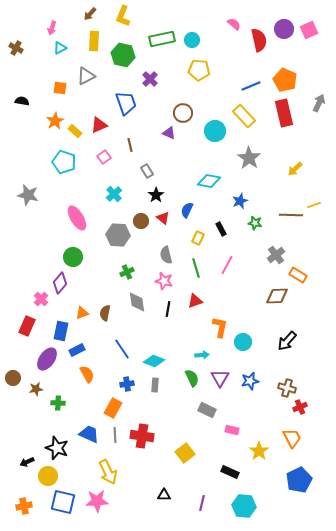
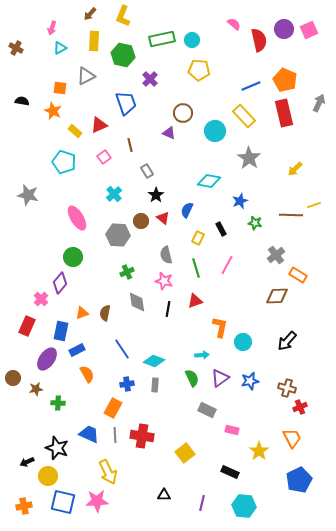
orange star at (55, 121): moved 2 px left, 10 px up; rotated 18 degrees counterclockwise
purple triangle at (220, 378): rotated 24 degrees clockwise
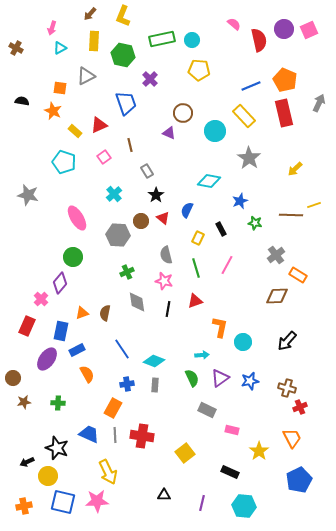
brown star at (36, 389): moved 12 px left, 13 px down
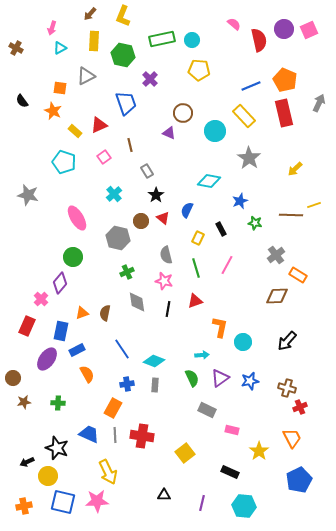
black semicircle at (22, 101): rotated 136 degrees counterclockwise
gray hexagon at (118, 235): moved 3 px down; rotated 10 degrees clockwise
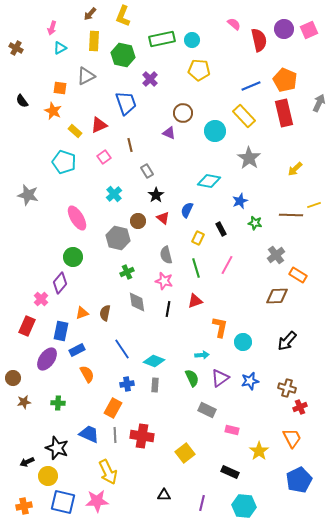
brown circle at (141, 221): moved 3 px left
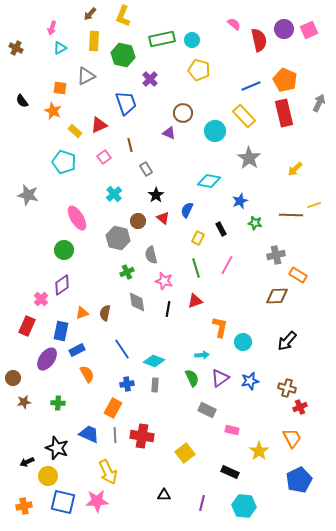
yellow pentagon at (199, 70): rotated 10 degrees clockwise
gray rectangle at (147, 171): moved 1 px left, 2 px up
gray semicircle at (166, 255): moved 15 px left
gray cross at (276, 255): rotated 24 degrees clockwise
green circle at (73, 257): moved 9 px left, 7 px up
purple diamond at (60, 283): moved 2 px right, 2 px down; rotated 15 degrees clockwise
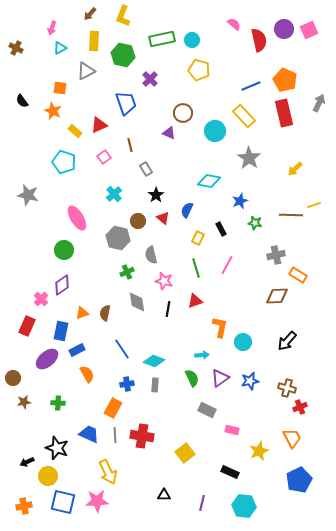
gray triangle at (86, 76): moved 5 px up
purple ellipse at (47, 359): rotated 15 degrees clockwise
yellow star at (259, 451): rotated 12 degrees clockwise
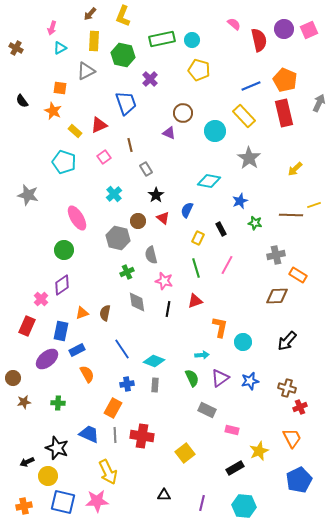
black rectangle at (230, 472): moved 5 px right, 4 px up; rotated 54 degrees counterclockwise
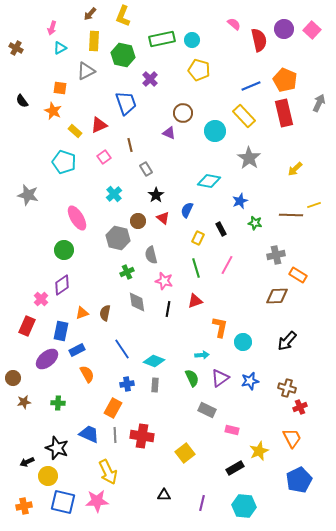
pink square at (309, 30): moved 3 px right; rotated 24 degrees counterclockwise
